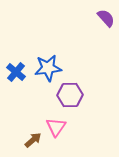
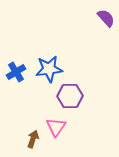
blue star: moved 1 px right, 1 px down
blue cross: rotated 18 degrees clockwise
purple hexagon: moved 1 px down
brown arrow: moved 1 px up; rotated 30 degrees counterclockwise
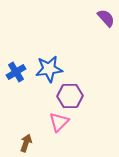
pink triangle: moved 3 px right, 5 px up; rotated 10 degrees clockwise
brown arrow: moved 7 px left, 4 px down
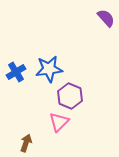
purple hexagon: rotated 25 degrees clockwise
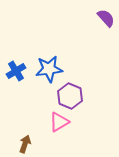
blue cross: moved 1 px up
pink triangle: rotated 15 degrees clockwise
brown arrow: moved 1 px left, 1 px down
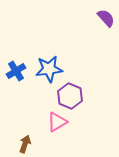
pink triangle: moved 2 px left
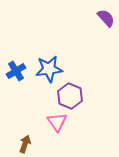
pink triangle: rotated 35 degrees counterclockwise
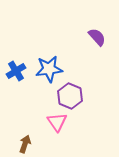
purple semicircle: moved 9 px left, 19 px down
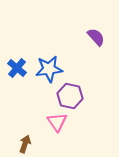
purple semicircle: moved 1 px left
blue cross: moved 1 px right, 3 px up; rotated 18 degrees counterclockwise
purple hexagon: rotated 10 degrees counterclockwise
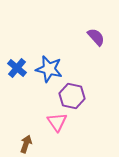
blue star: rotated 20 degrees clockwise
purple hexagon: moved 2 px right
brown arrow: moved 1 px right
